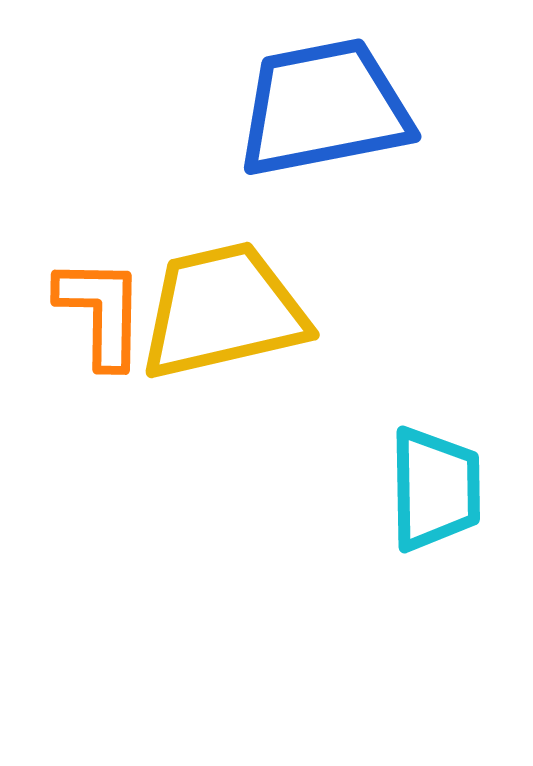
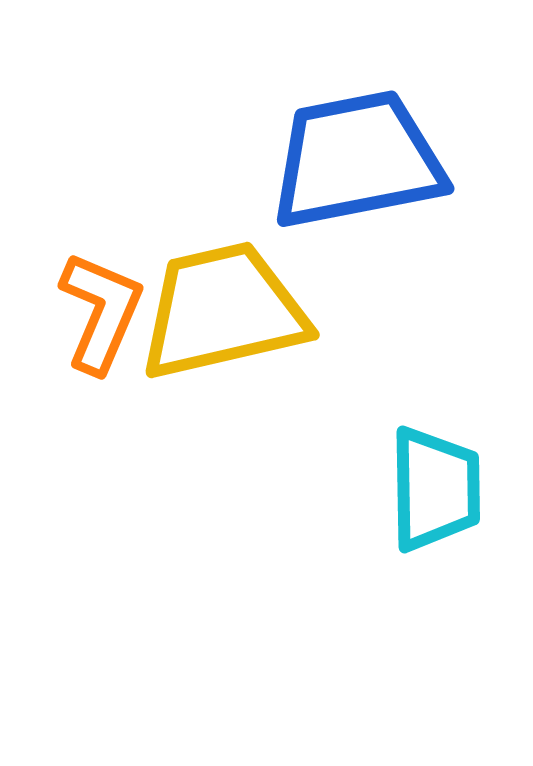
blue trapezoid: moved 33 px right, 52 px down
orange L-shape: rotated 22 degrees clockwise
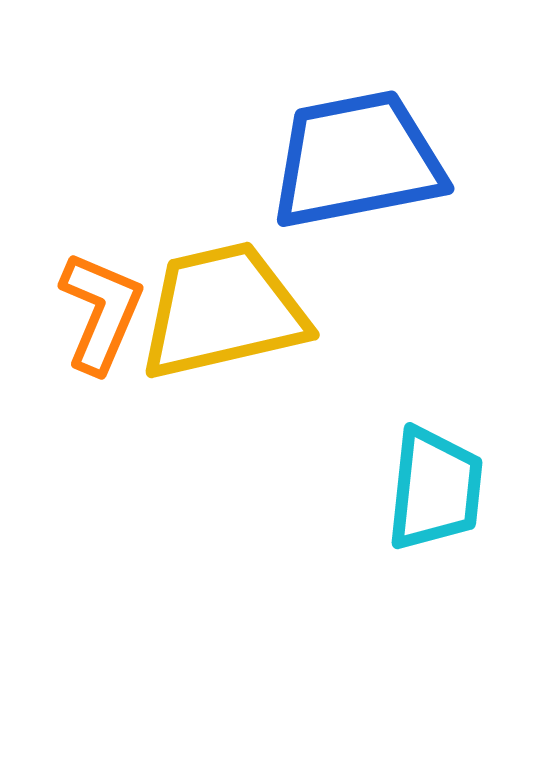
cyan trapezoid: rotated 7 degrees clockwise
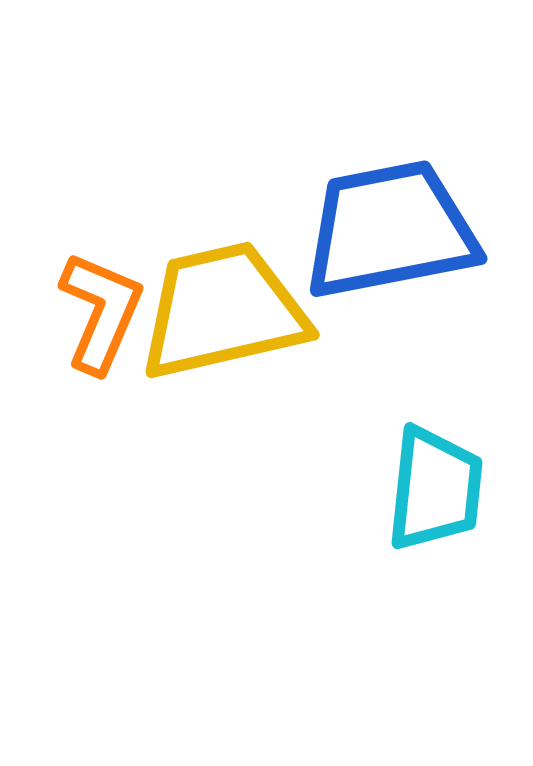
blue trapezoid: moved 33 px right, 70 px down
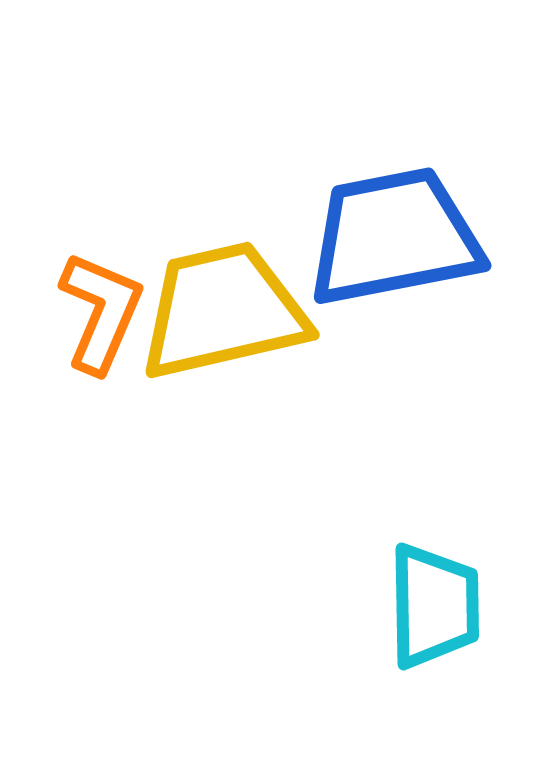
blue trapezoid: moved 4 px right, 7 px down
cyan trapezoid: moved 1 px left, 117 px down; rotated 7 degrees counterclockwise
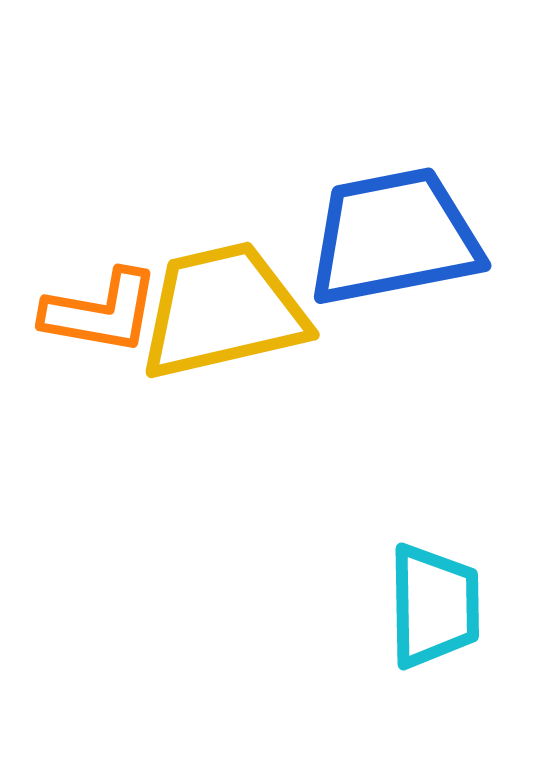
orange L-shape: rotated 77 degrees clockwise
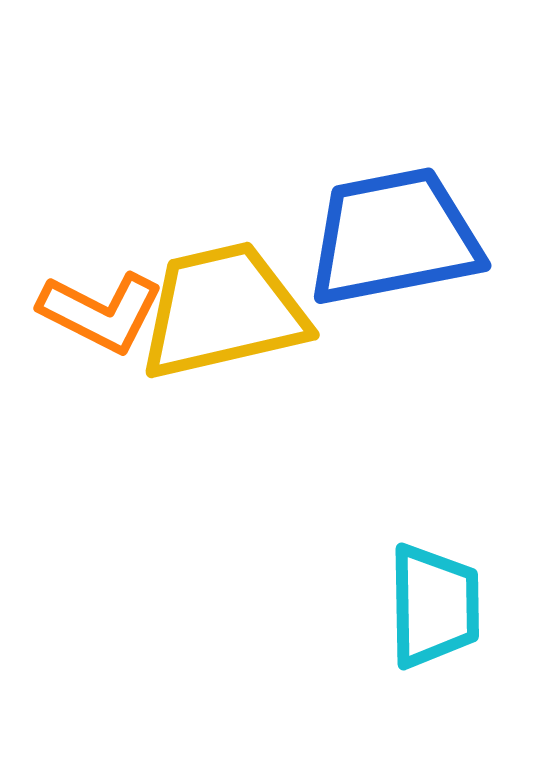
orange L-shape: rotated 17 degrees clockwise
